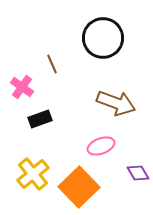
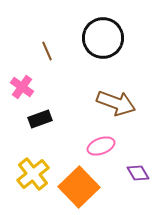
brown line: moved 5 px left, 13 px up
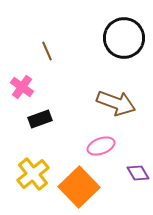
black circle: moved 21 px right
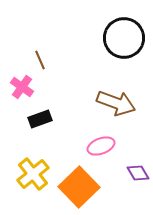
brown line: moved 7 px left, 9 px down
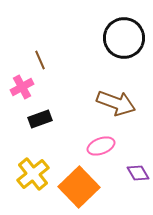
pink cross: rotated 25 degrees clockwise
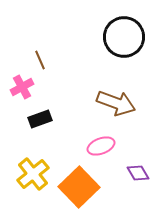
black circle: moved 1 px up
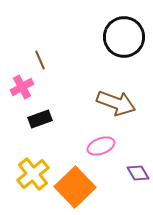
orange square: moved 4 px left
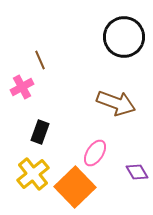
black rectangle: moved 13 px down; rotated 50 degrees counterclockwise
pink ellipse: moved 6 px left, 7 px down; rotated 36 degrees counterclockwise
purple diamond: moved 1 px left, 1 px up
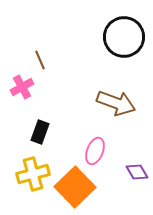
pink ellipse: moved 2 px up; rotated 12 degrees counterclockwise
yellow cross: rotated 24 degrees clockwise
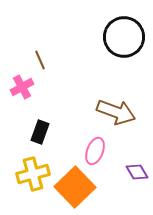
brown arrow: moved 9 px down
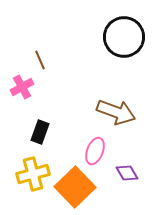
purple diamond: moved 10 px left, 1 px down
